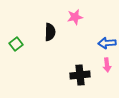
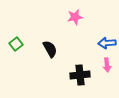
black semicircle: moved 17 px down; rotated 30 degrees counterclockwise
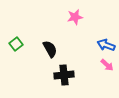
blue arrow: moved 1 px left, 2 px down; rotated 24 degrees clockwise
pink arrow: rotated 40 degrees counterclockwise
black cross: moved 16 px left
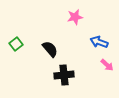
blue arrow: moved 7 px left, 3 px up
black semicircle: rotated 12 degrees counterclockwise
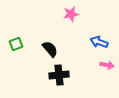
pink star: moved 4 px left, 3 px up
green square: rotated 16 degrees clockwise
pink arrow: rotated 32 degrees counterclockwise
black cross: moved 5 px left
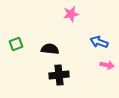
black semicircle: rotated 42 degrees counterclockwise
